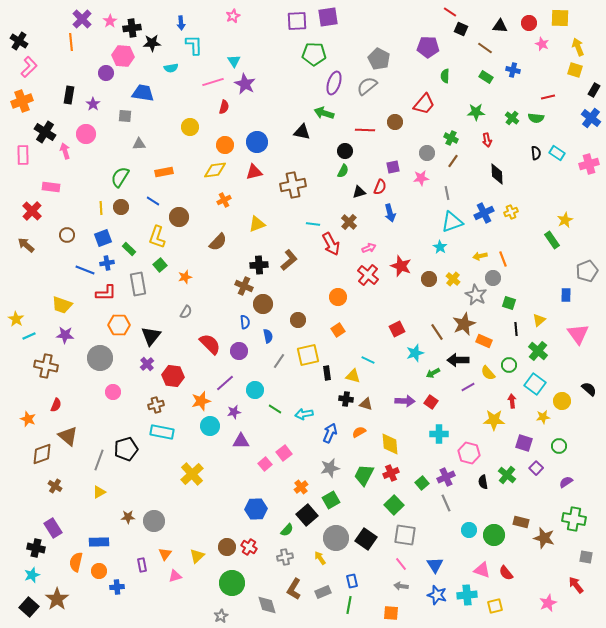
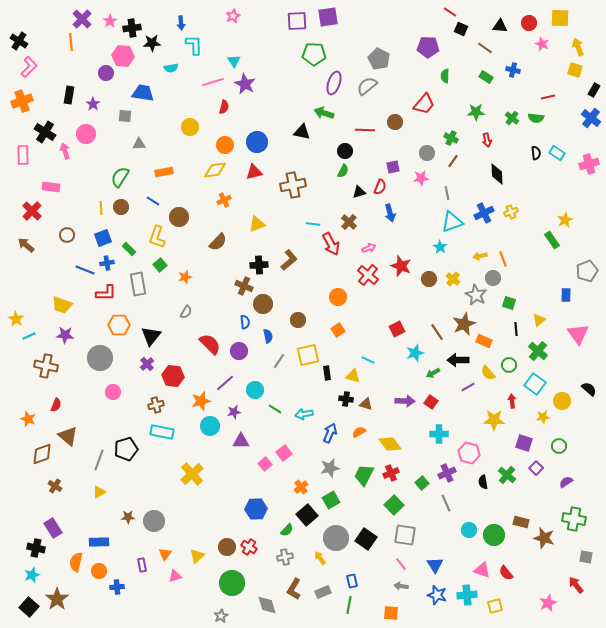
yellow diamond at (390, 444): rotated 30 degrees counterclockwise
purple cross at (446, 477): moved 1 px right, 4 px up
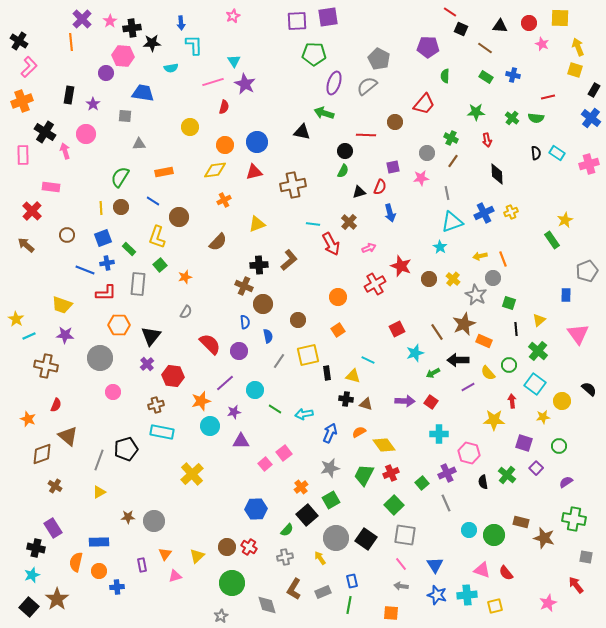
blue cross at (513, 70): moved 5 px down
red line at (365, 130): moved 1 px right, 5 px down
red cross at (368, 275): moved 7 px right, 9 px down; rotated 20 degrees clockwise
gray rectangle at (138, 284): rotated 15 degrees clockwise
yellow diamond at (390, 444): moved 6 px left, 1 px down
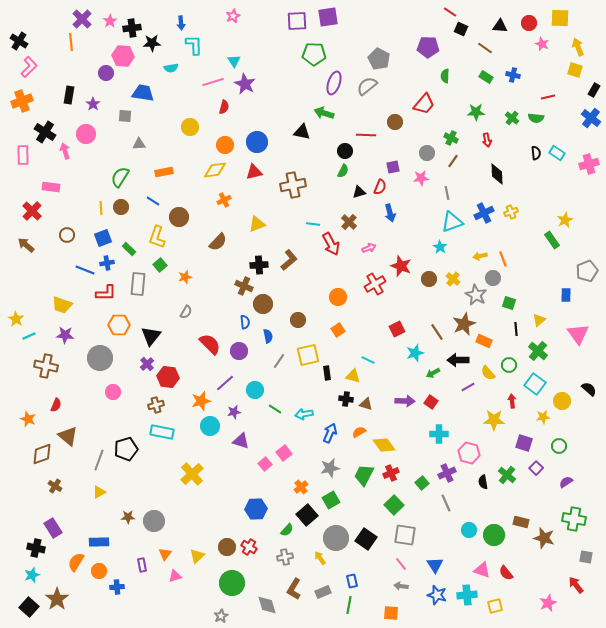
red hexagon at (173, 376): moved 5 px left, 1 px down
purple triangle at (241, 441): rotated 18 degrees clockwise
orange semicircle at (76, 562): rotated 18 degrees clockwise
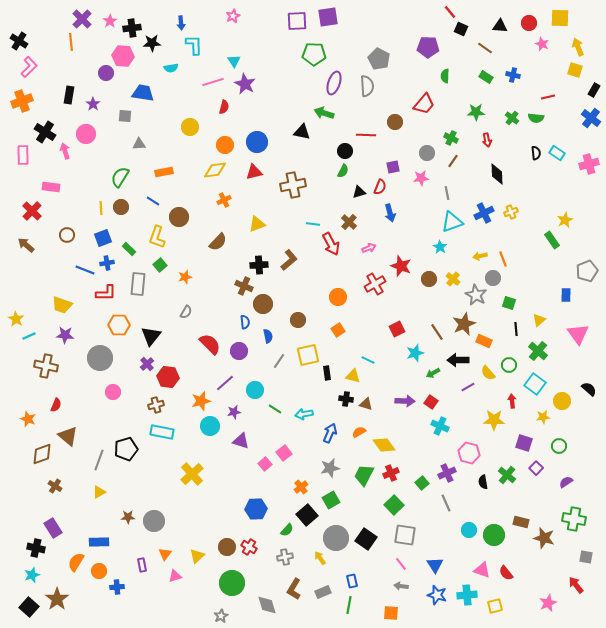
red line at (450, 12): rotated 16 degrees clockwise
gray semicircle at (367, 86): rotated 125 degrees clockwise
cyan cross at (439, 434): moved 1 px right, 8 px up; rotated 24 degrees clockwise
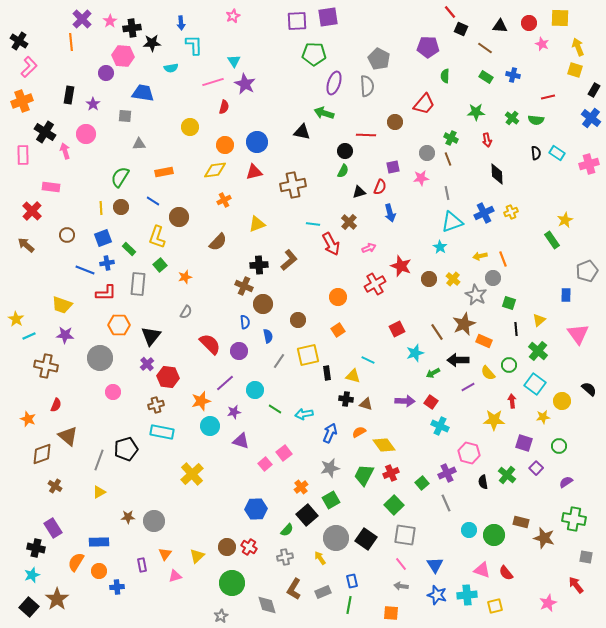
green semicircle at (536, 118): moved 2 px down
brown line at (453, 161): moved 5 px left, 2 px up; rotated 56 degrees counterclockwise
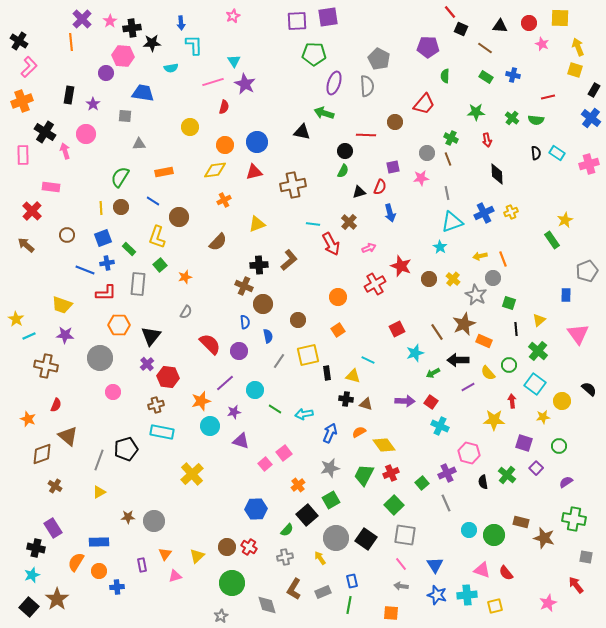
orange cross at (301, 487): moved 3 px left, 2 px up
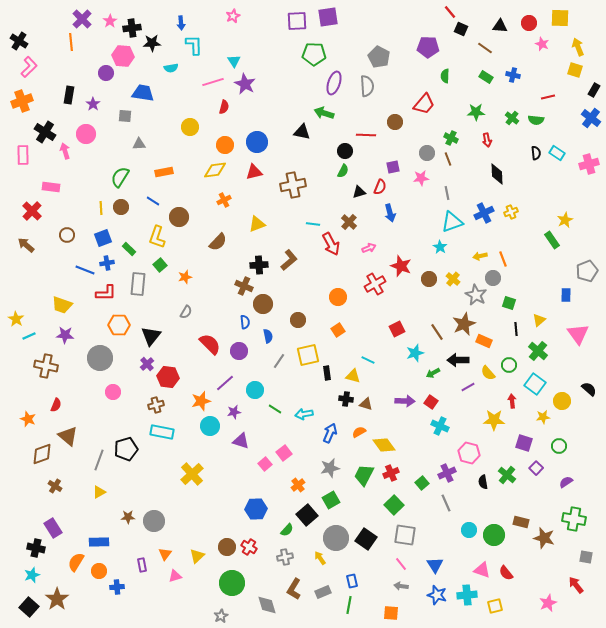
gray pentagon at (379, 59): moved 2 px up
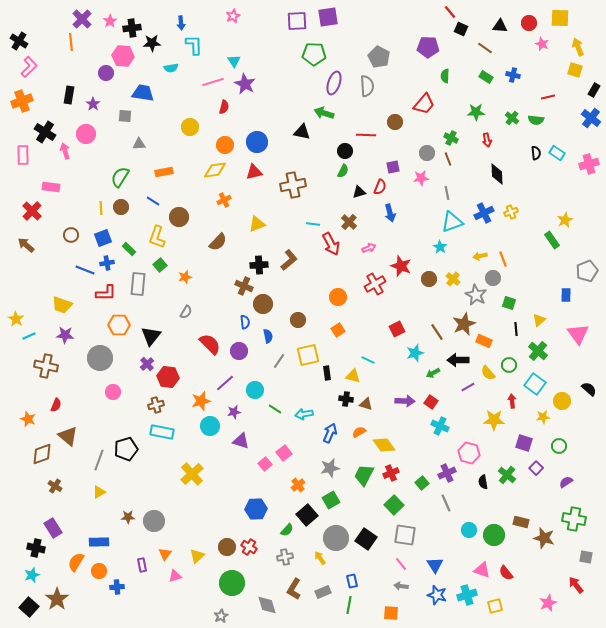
brown circle at (67, 235): moved 4 px right
cyan cross at (467, 595): rotated 12 degrees counterclockwise
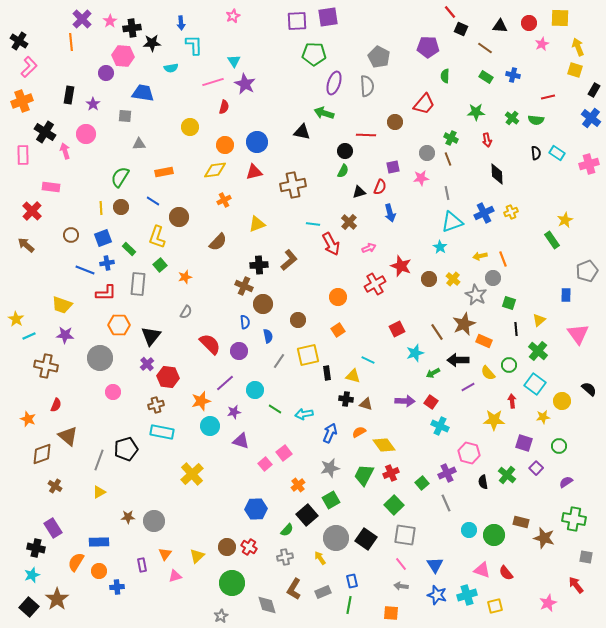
pink star at (542, 44): rotated 24 degrees clockwise
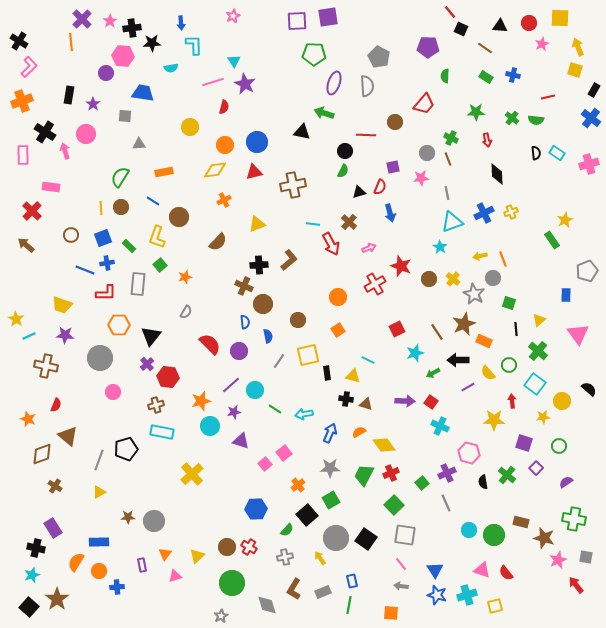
green rectangle at (129, 249): moved 3 px up
gray star at (476, 295): moved 2 px left, 1 px up
purple line at (225, 383): moved 6 px right, 2 px down
gray star at (330, 468): rotated 12 degrees clockwise
blue triangle at (435, 565): moved 5 px down
pink star at (548, 603): moved 10 px right, 43 px up
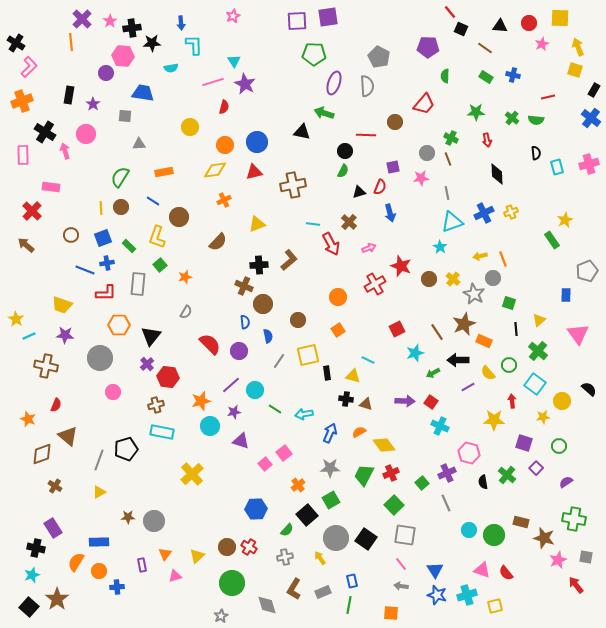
black cross at (19, 41): moved 3 px left, 2 px down
cyan rectangle at (557, 153): moved 14 px down; rotated 42 degrees clockwise
